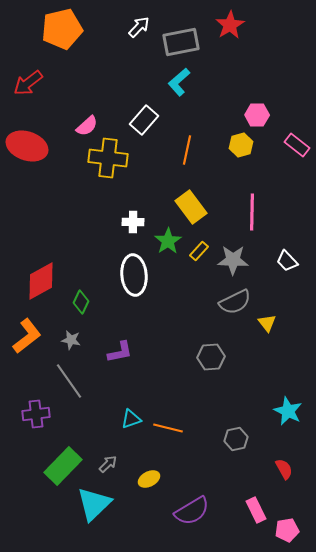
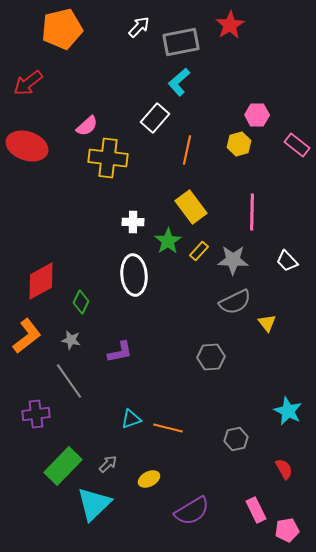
white rectangle at (144, 120): moved 11 px right, 2 px up
yellow hexagon at (241, 145): moved 2 px left, 1 px up
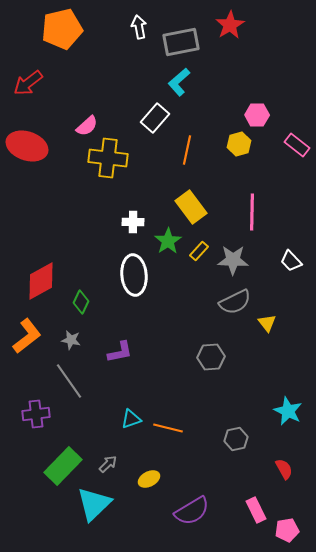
white arrow at (139, 27): rotated 55 degrees counterclockwise
white trapezoid at (287, 261): moved 4 px right
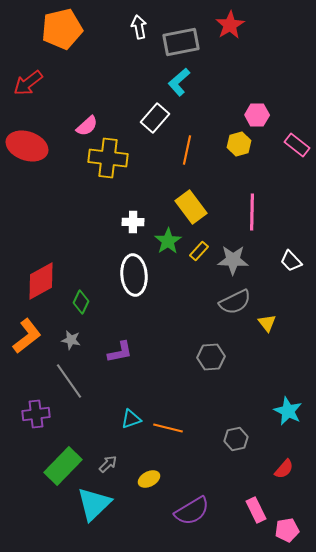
red semicircle at (284, 469): rotated 70 degrees clockwise
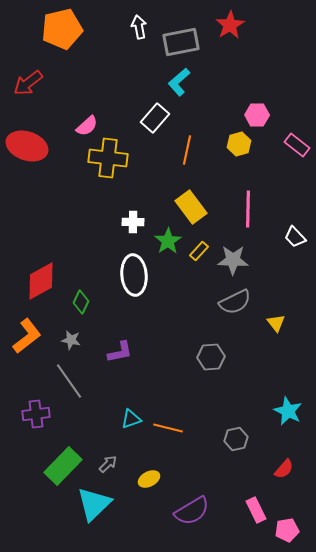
pink line at (252, 212): moved 4 px left, 3 px up
white trapezoid at (291, 261): moved 4 px right, 24 px up
yellow triangle at (267, 323): moved 9 px right
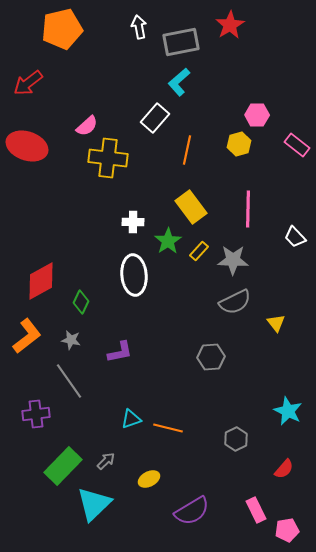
gray hexagon at (236, 439): rotated 15 degrees counterclockwise
gray arrow at (108, 464): moved 2 px left, 3 px up
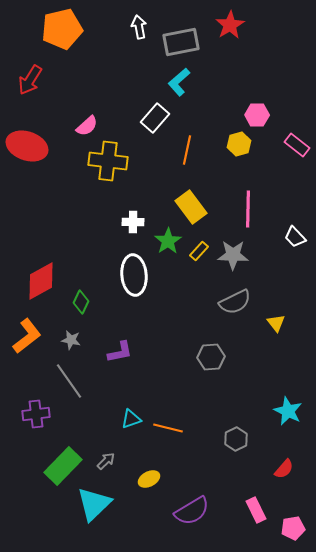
red arrow at (28, 83): moved 2 px right, 3 px up; rotated 20 degrees counterclockwise
yellow cross at (108, 158): moved 3 px down
gray star at (233, 260): moved 5 px up
pink pentagon at (287, 530): moved 6 px right, 2 px up
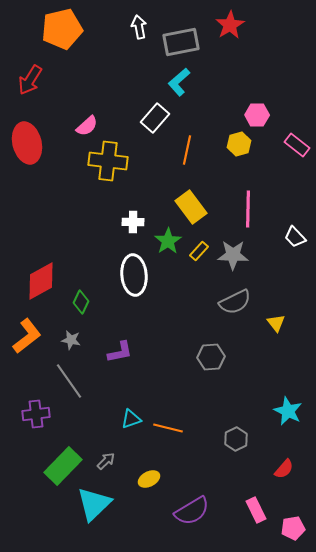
red ellipse at (27, 146): moved 3 px up; rotated 57 degrees clockwise
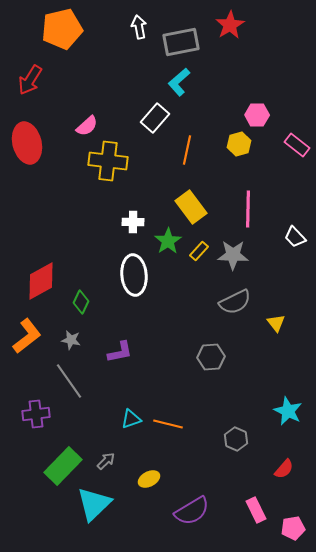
orange line at (168, 428): moved 4 px up
gray hexagon at (236, 439): rotated 10 degrees counterclockwise
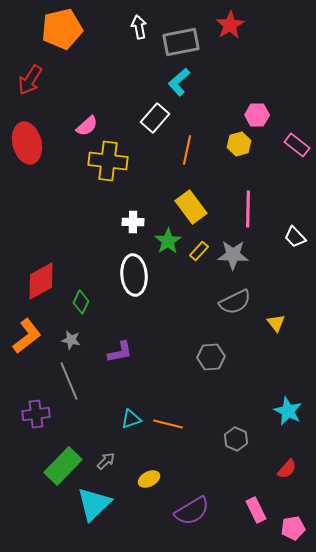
gray line at (69, 381): rotated 12 degrees clockwise
red semicircle at (284, 469): moved 3 px right
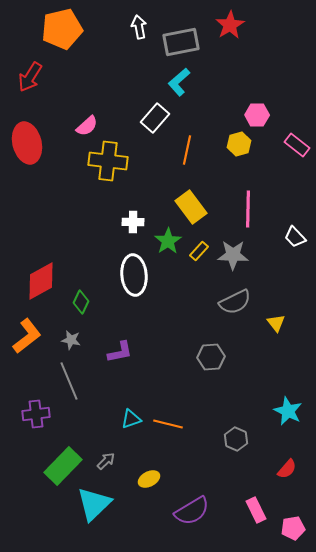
red arrow at (30, 80): moved 3 px up
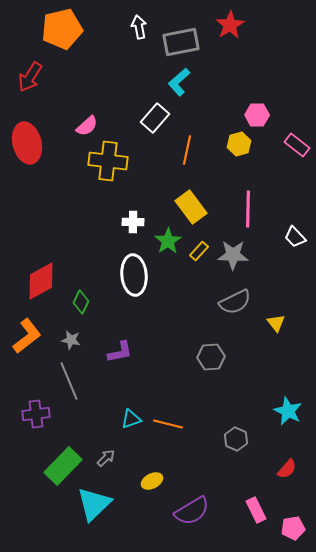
gray arrow at (106, 461): moved 3 px up
yellow ellipse at (149, 479): moved 3 px right, 2 px down
